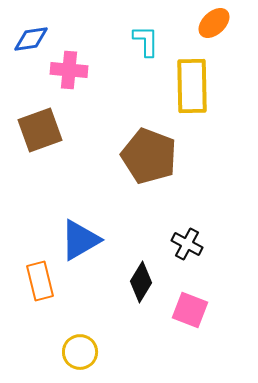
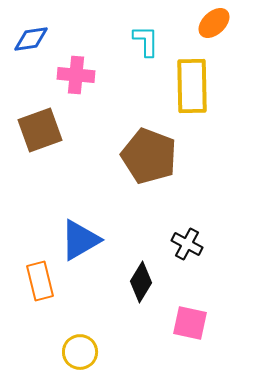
pink cross: moved 7 px right, 5 px down
pink square: moved 13 px down; rotated 9 degrees counterclockwise
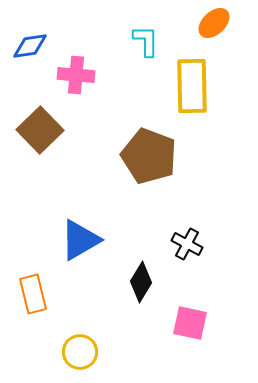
blue diamond: moved 1 px left, 7 px down
brown square: rotated 24 degrees counterclockwise
orange rectangle: moved 7 px left, 13 px down
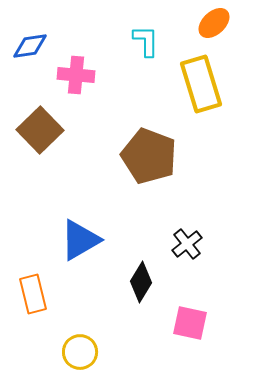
yellow rectangle: moved 9 px right, 2 px up; rotated 16 degrees counterclockwise
black cross: rotated 24 degrees clockwise
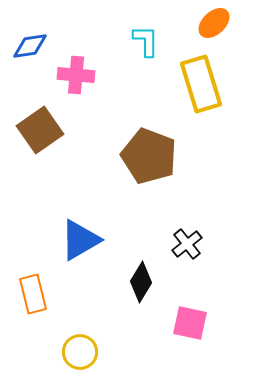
brown square: rotated 9 degrees clockwise
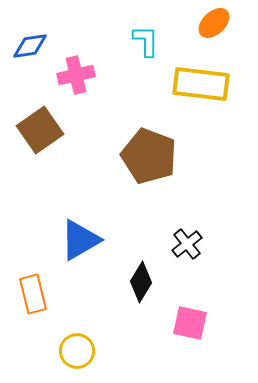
pink cross: rotated 18 degrees counterclockwise
yellow rectangle: rotated 66 degrees counterclockwise
yellow circle: moved 3 px left, 1 px up
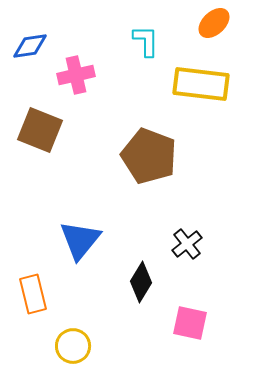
brown square: rotated 33 degrees counterclockwise
blue triangle: rotated 21 degrees counterclockwise
yellow circle: moved 4 px left, 5 px up
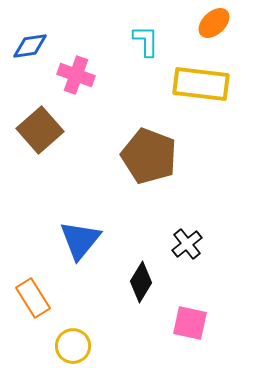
pink cross: rotated 33 degrees clockwise
brown square: rotated 27 degrees clockwise
orange rectangle: moved 4 px down; rotated 18 degrees counterclockwise
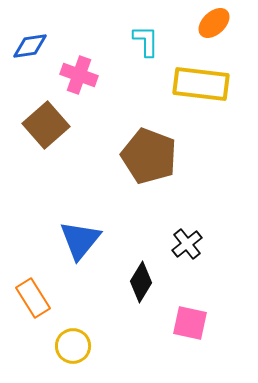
pink cross: moved 3 px right
brown square: moved 6 px right, 5 px up
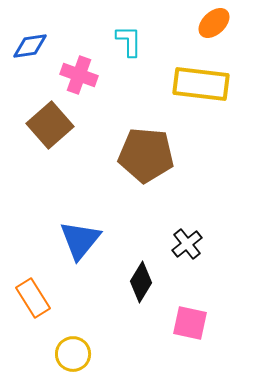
cyan L-shape: moved 17 px left
brown square: moved 4 px right
brown pentagon: moved 3 px left, 1 px up; rotated 16 degrees counterclockwise
yellow circle: moved 8 px down
